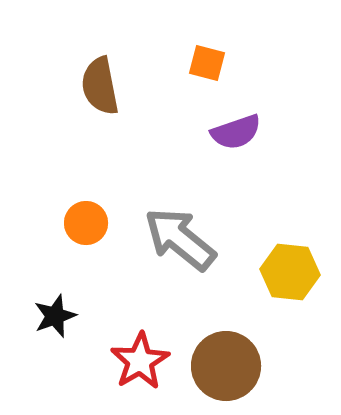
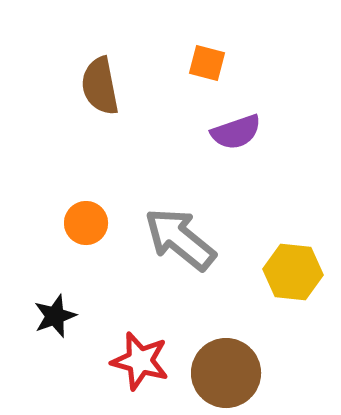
yellow hexagon: moved 3 px right
red star: rotated 26 degrees counterclockwise
brown circle: moved 7 px down
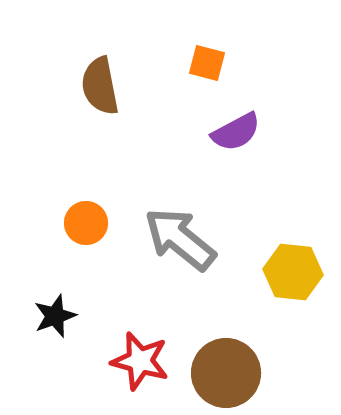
purple semicircle: rotated 9 degrees counterclockwise
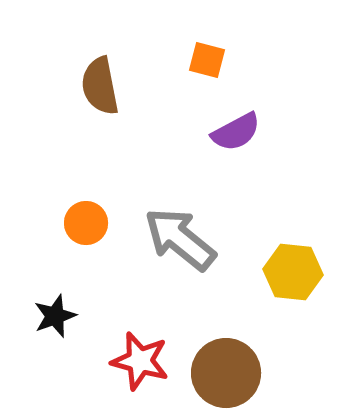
orange square: moved 3 px up
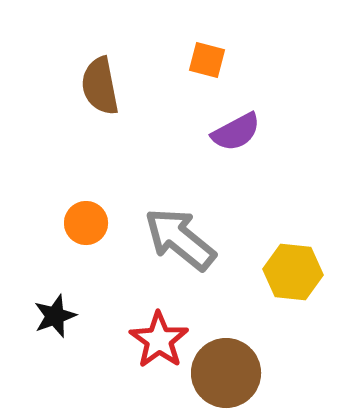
red star: moved 19 px right, 21 px up; rotated 20 degrees clockwise
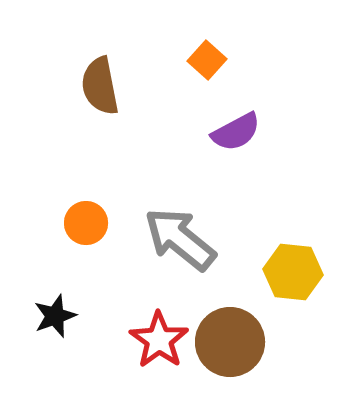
orange square: rotated 27 degrees clockwise
brown circle: moved 4 px right, 31 px up
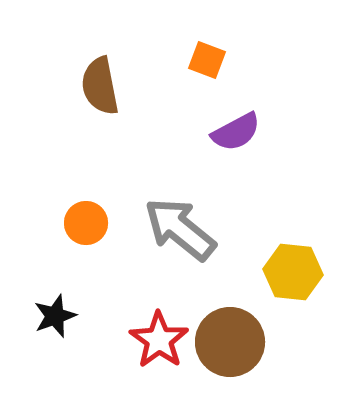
orange square: rotated 21 degrees counterclockwise
gray arrow: moved 10 px up
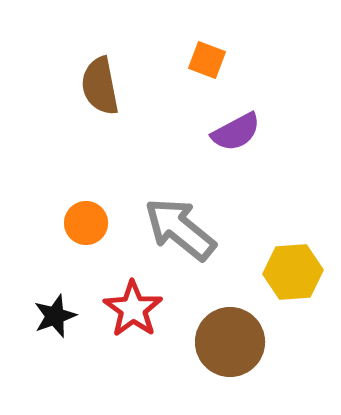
yellow hexagon: rotated 10 degrees counterclockwise
red star: moved 26 px left, 31 px up
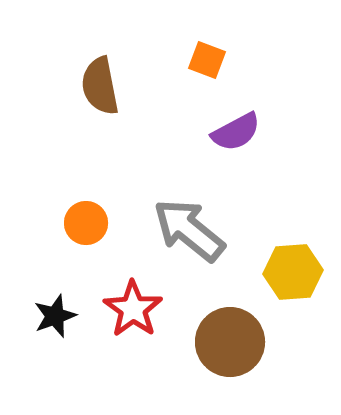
gray arrow: moved 9 px right, 1 px down
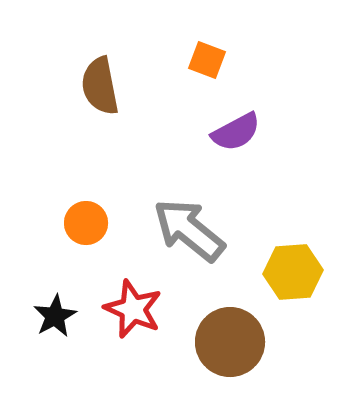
red star: rotated 12 degrees counterclockwise
black star: rotated 9 degrees counterclockwise
